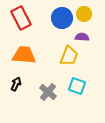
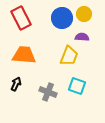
gray cross: rotated 18 degrees counterclockwise
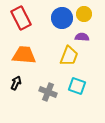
black arrow: moved 1 px up
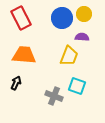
gray cross: moved 6 px right, 4 px down
